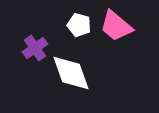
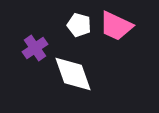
pink trapezoid: rotated 15 degrees counterclockwise
white diamond: moved 2 px right, 1 px down
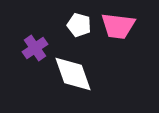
pink trapezoid: moved 2 px right; rotated 18 degrees counterclockwise
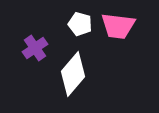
white pentagon: moved 1 px right, 1 px up
white diamond: rotated 60 degrees clockwise
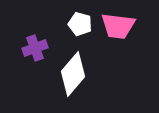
purple cross: rotated 15 degrees clockwise
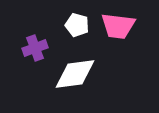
white pentagon: moved 3 px left, 1 px down
white diamond: moved 2 px right; rotated 42 degrees clockwise
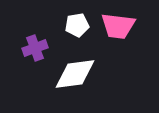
white pentagon: rotated 25 degrees counterclockwise
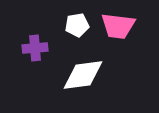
purple cross: rotated 15 degrees clockwise
white diamond: moved 8 px right, 1 px down
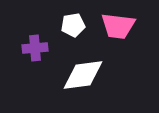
white pentagon: moved 4 px left
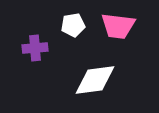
white diamond: moved 12 px right, 5 px down
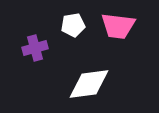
purple cross: rotated 10 degrees counterclockwise
white diamond: moved 6 px left, 4 px down
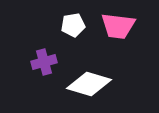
purple cross: moved 9 px right, 14 px down
white diamond: rotated 24 degrees clockwise
